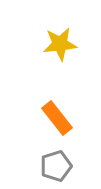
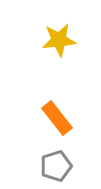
yellow star: moved 1 px left, 4 px up
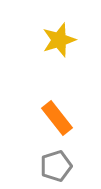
yellow star: rotated 12 degrees counterclockwise
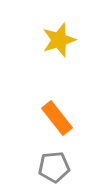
gray pentagon: moved 2 px left, 1 px down; rotated 12 degrees clockwise
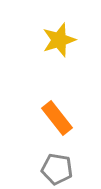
gray pentagon: moved 3 px right, 2 px down; rotated 16 degrees clockwise
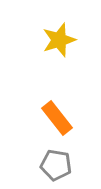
gray pentagon: moved 1 px left, 4 px up
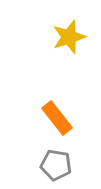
yellow star: moved 10 px right, 3 px up
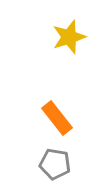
gray pentagon: moved 1 px left, 1 px up
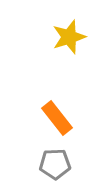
gray pentagon: rotated 12 degrees counterclockwise
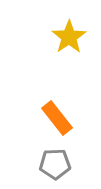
yellow star: rotated 16 degrees counterclockwise
